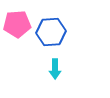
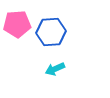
cyan arrow: rotated 66 degrees clockwise
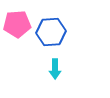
cyan arrow: rotated 66 degrees counterclockwise
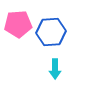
pink pentagon: moved 1 px right
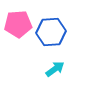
cyan arrow: rotated 126 degrees counterclockwise
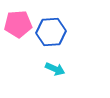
cyan arrow: rotated 60 degrees clockwise
